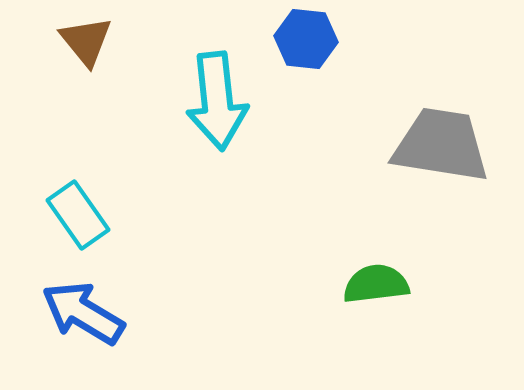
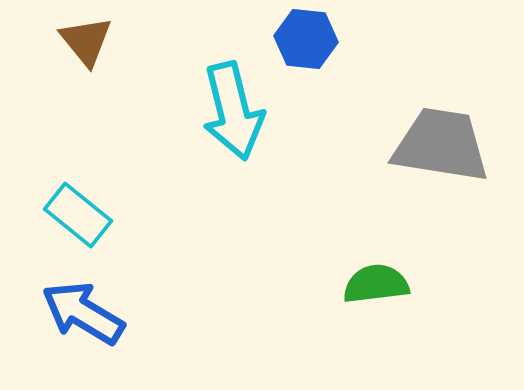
cyan arrow: moved 16 px right, 10 px down; rotated 8 degrees counterclockwise
cyan rectangle: rotated 16 degrees counterclockwise
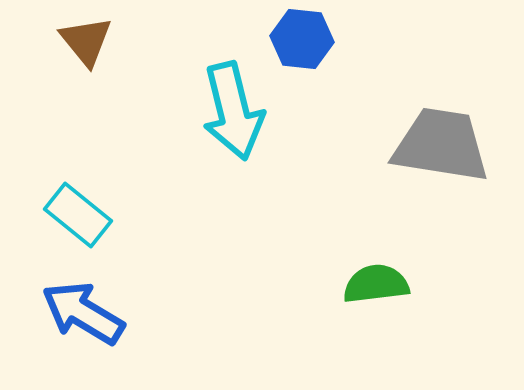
blue hexagon: moved 4 px left
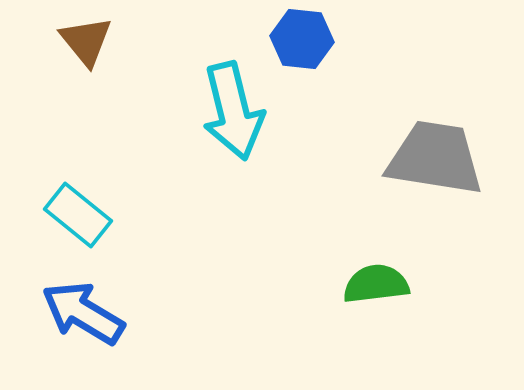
gray trapezoid: moved 6 px left, 13 px down
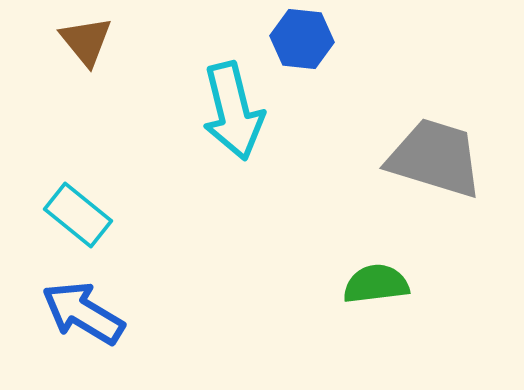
gray trapezoid: rotated 8 degrees clockwise
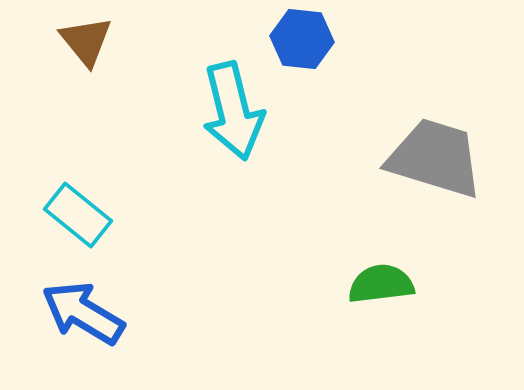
green semicircle: moved 5 px right
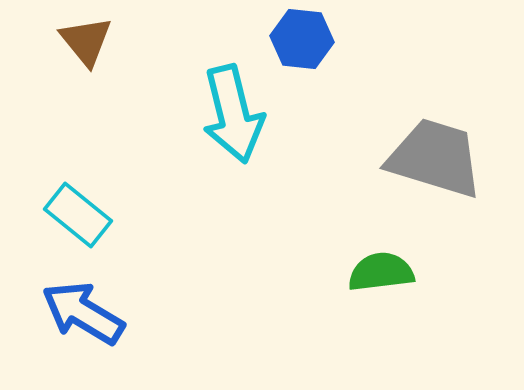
cyan arrow: moved 3 px down
green semicircle: moved 12 px up
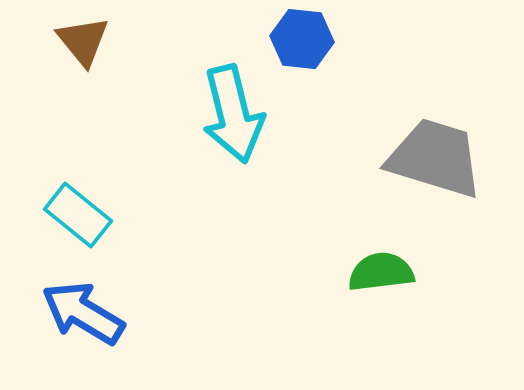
brown triangle: moved 3 px left
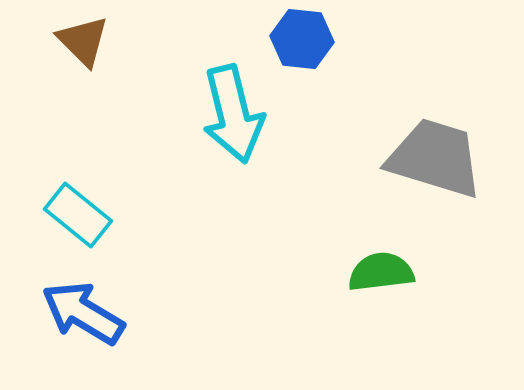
brown triangle: rotated 6 degrees counterclockwise
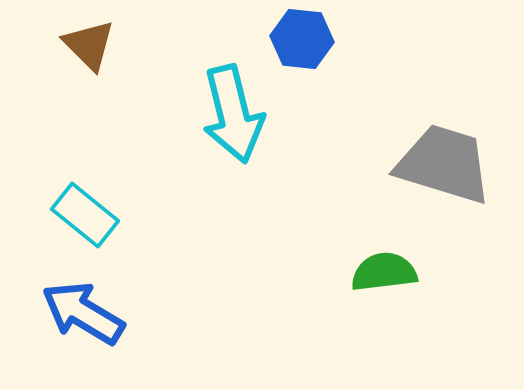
brown triangle: moved 6 px right, 4 px down
gray trapezoid: moved 9 px right, 6 px down
cyan rectangle: moved 7 px right
green semicircle: moved 3 px right
